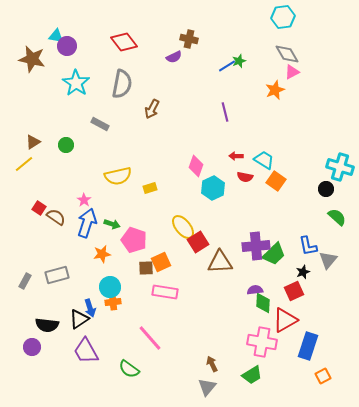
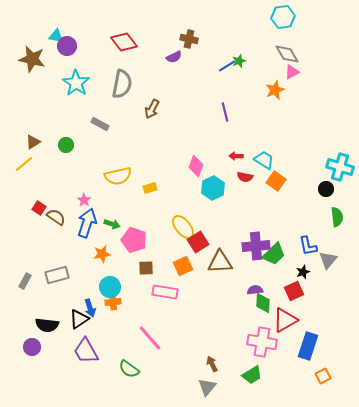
green semicircle at (337, 217): rotated 42 degrees clockwise
orange square at (161, 262): moved 22 px right, 4 px down
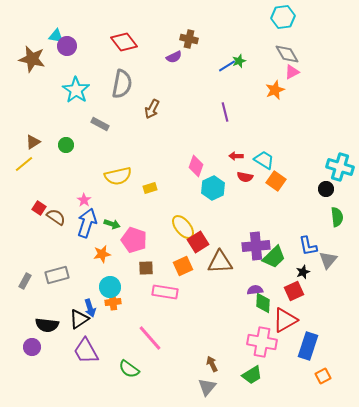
cyan star at (76, 83): moved 7 px down
green trapezoid at (274, 254): moved 3 px down
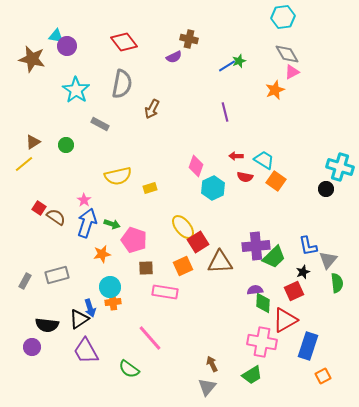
green semicircle at (337, 217): moved 66 px down
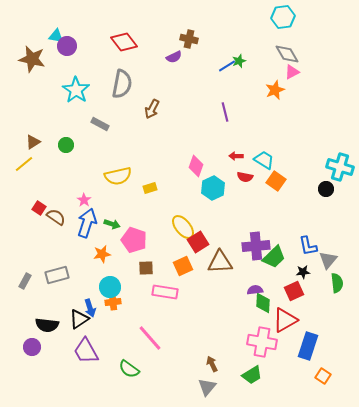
black star at (303, 272): rotated 16 degrees clockwise
orange square at (323, 376): rotated 28 degrees counterclockwise
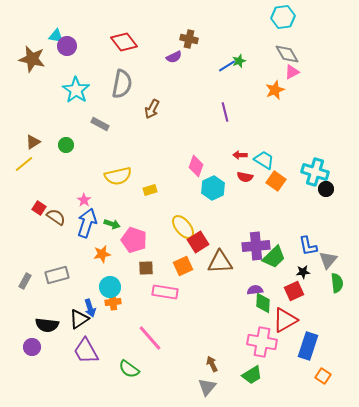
red arrow at (236, 156): moved 4 px right, 1 px up
cyan cross at (340, 167): moved 25 px left, 5 px down
yellow rectangle at (150, 188): moved 2 px down
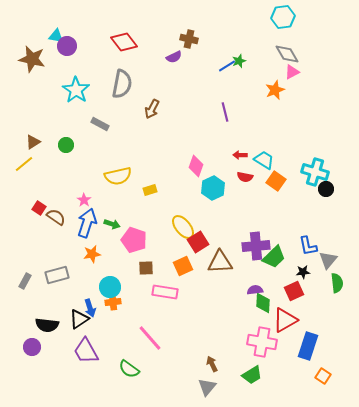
orange star at (102, 254): moved 10 px left
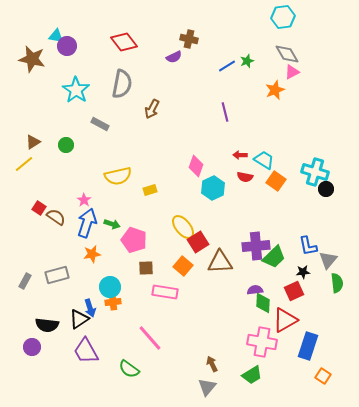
green star at (239, 61): moved 8 px right
orange square at (183, 266): rotated 24 degrees counterclockwise
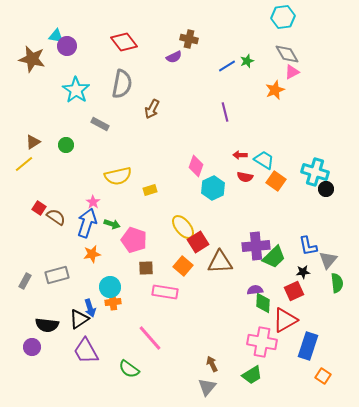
pink star at (84, 200): moved 9 px right, 2 px down
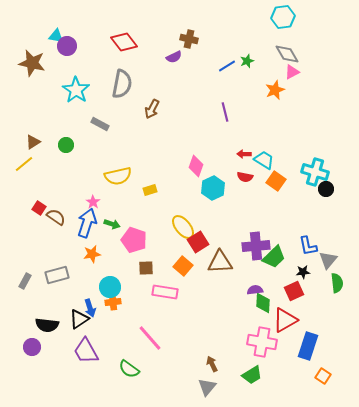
brown star at (32, 59): moved 4 px down
red arrow at (240, 155): moved 4 px right, 1 px up
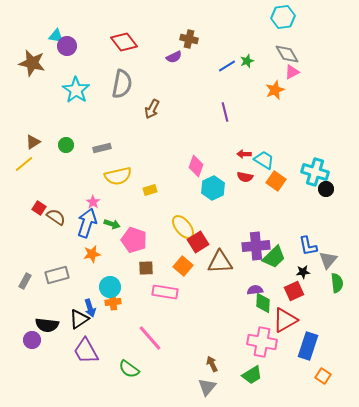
gray rectangle at (100, 124): moved 2 px right, 24 px down; rotated 42 degrees counterclockwise
purple circle at (32, 347): moved 7 px up
